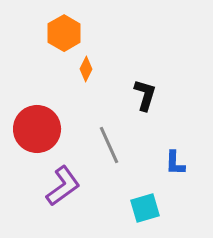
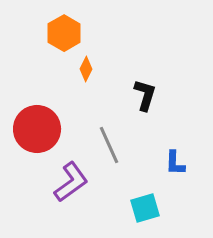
purple L-shape: moved 8 px right, 4 px up
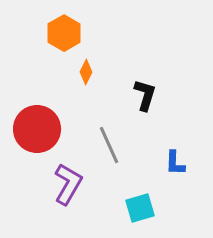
orange diamond: moved 3 px down
purple L-shape: moved 3 px left, 2 px down; rotated 24 degrees counterclockwise
cyan square: moved 5 px left
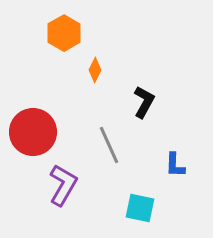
orange diamond: moved 9 px right, 2 px up
black L-shape: moved 1 px left, 7 px down; rotated 12 degrees clockwise
red circle: moved 4 px left, 3 px down
blue L-shape: moved 2 px down
purple L-shape: moved 5 px left, 1 px down
cyan square: rotated 28 degrees clockwise
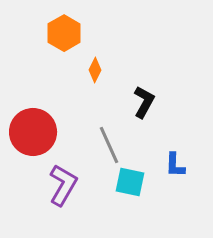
cyan square: moved 10 px left, 26 px up
